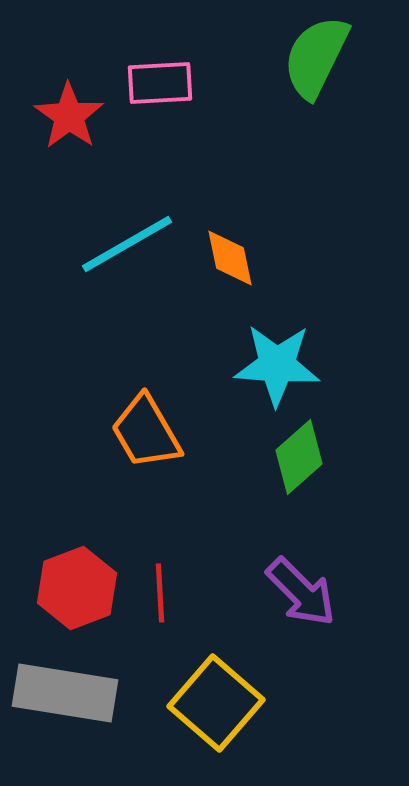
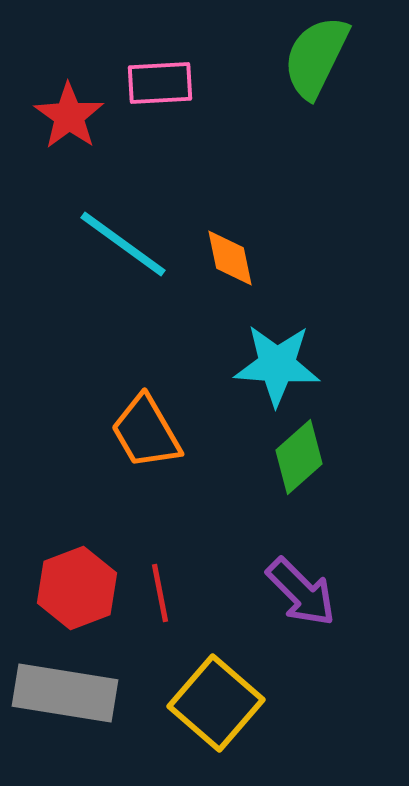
cyan line: moved 4 px left; rotated 66 degrees clockwise
red line: rotated 8 degrees counterclockwise
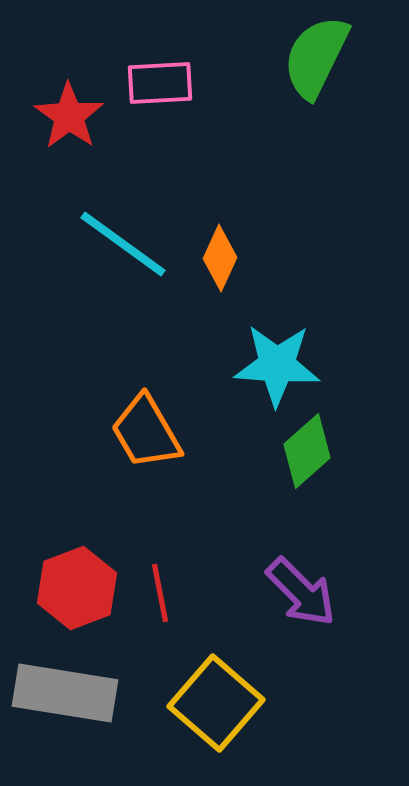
orange diamond: moved 10 px left; rotated 36 degrees clockwise
green diamond: moved 8 px right, 6 px up
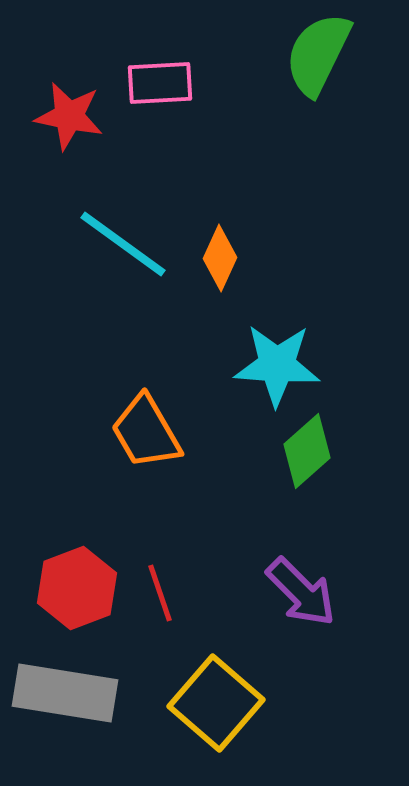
green semicircle: moved 2 px right, 3 px up
red star: rotated 24 degrees counterclockwise
red line: rotated 8 degrees counterclockwise
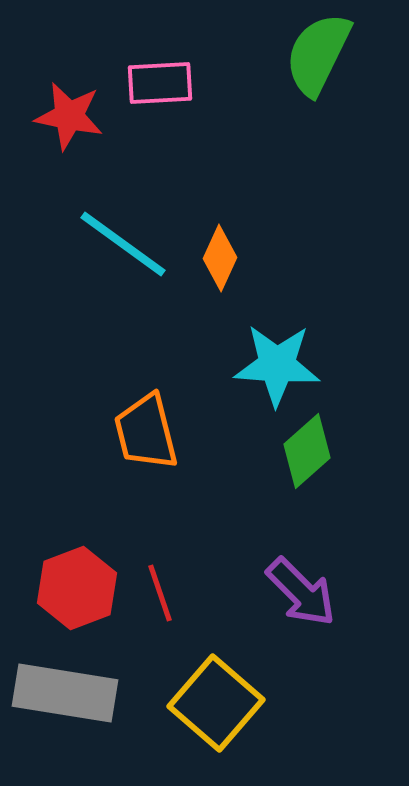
orange trapezoid: rotated 16 degrees clockwise
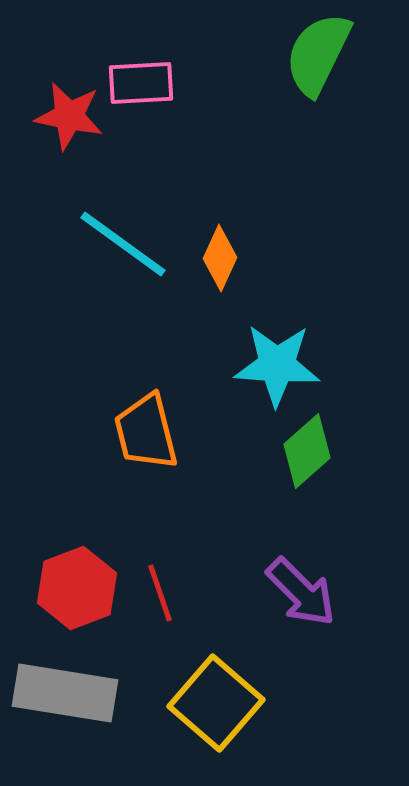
pink rectangle: moved 19 px left
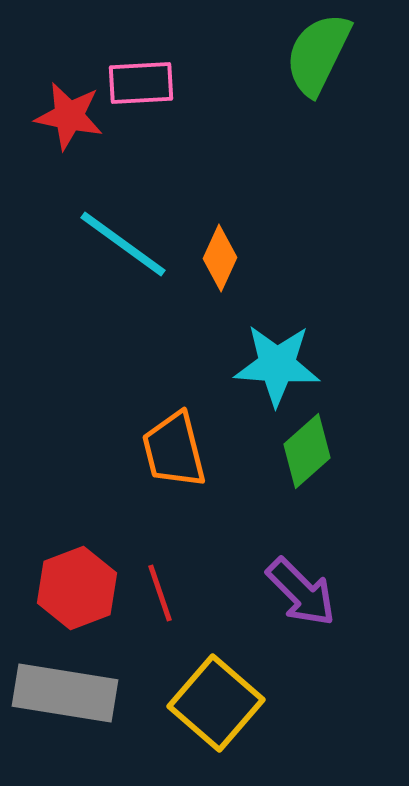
orange trapezoid: moved 28 px right, 18 px down
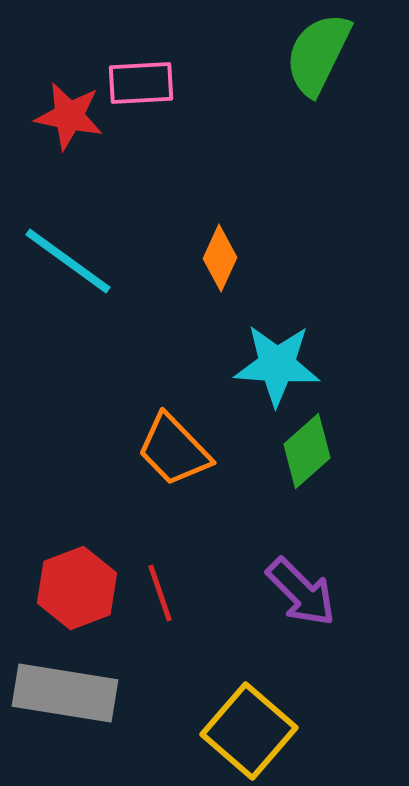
cyan line: moved 55 px left, 17 px down
orange trapezoid: rotated 30 degrees counterclockwise
yellow square: moved 33 px right, 28 px down
